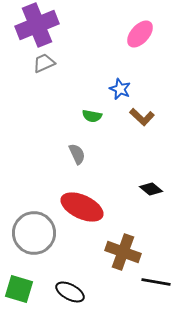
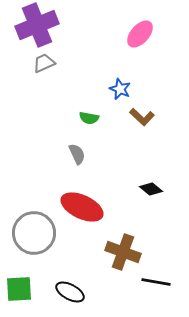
green semicircle: moved 3 px left, 2 px down
green square: rotated 20 degrees counterclockwise
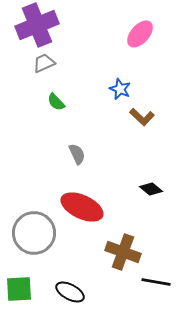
green semicircle: moved 33 px left, 16 px up; rotated 36 degrees clockwise
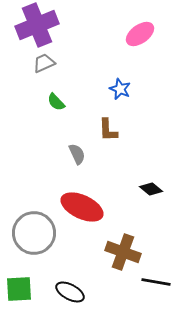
pink ellipse: rotated 12 degrees clockwise
brown L-shape: moved 34 px left, 13 px down; rotated 45 degrees clockwise
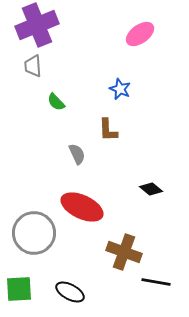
gray trapezoid: moved 11 px left, 3 px down; rotated 70 degrees counterclockwise
brown cross: moved 1 px right
